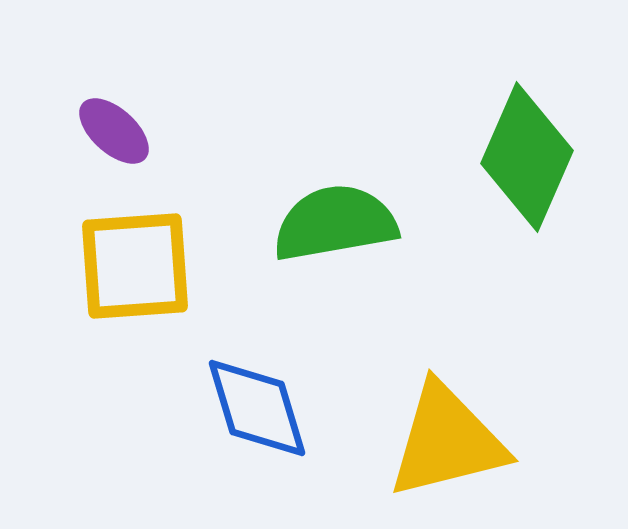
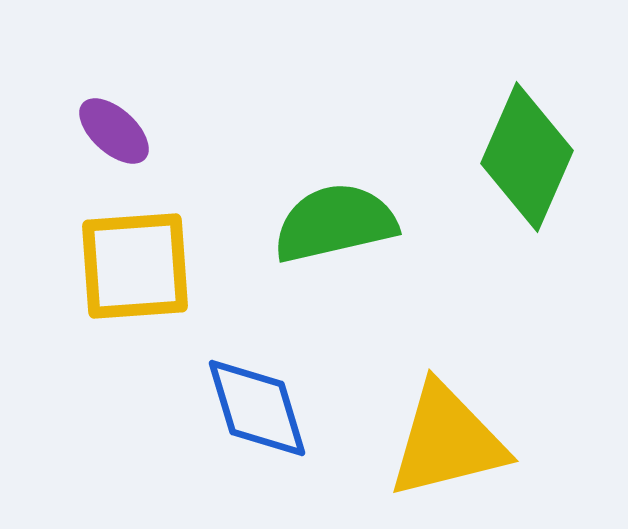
green semicircle: rotated 3 degrees counterclockwise
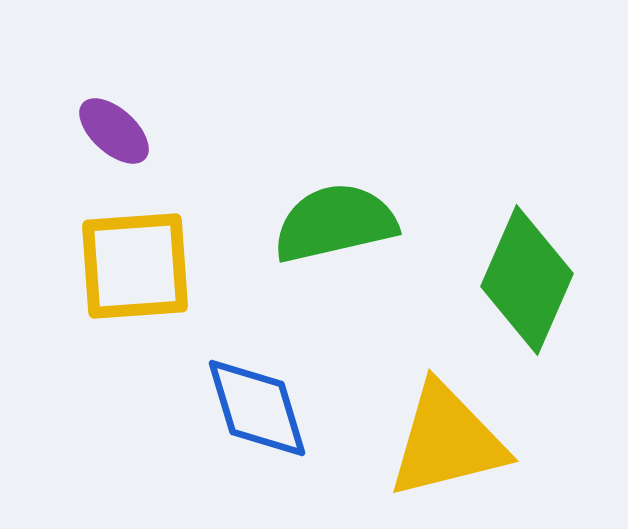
green diamond: moved 123 px down
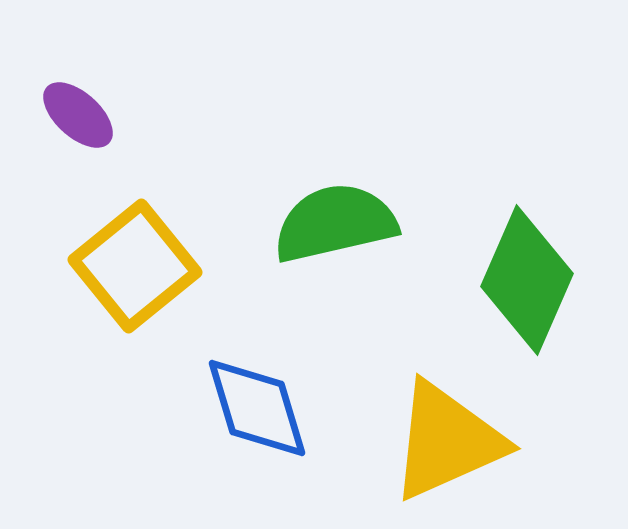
purple ellipse: moved 36 px left, 16 px up
yellow square: rotated 35 degrees counterclockwise
yellow triangle: rotated 10 degrees counterclockwise
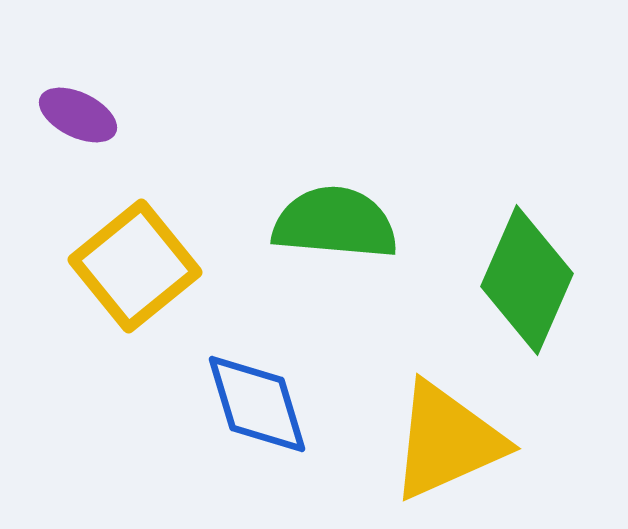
purple ellipse: rotated 16 degrees counterclockwise
green semicircle: rotated 18 degrees clockwise
blue diamond: moved 4 px up
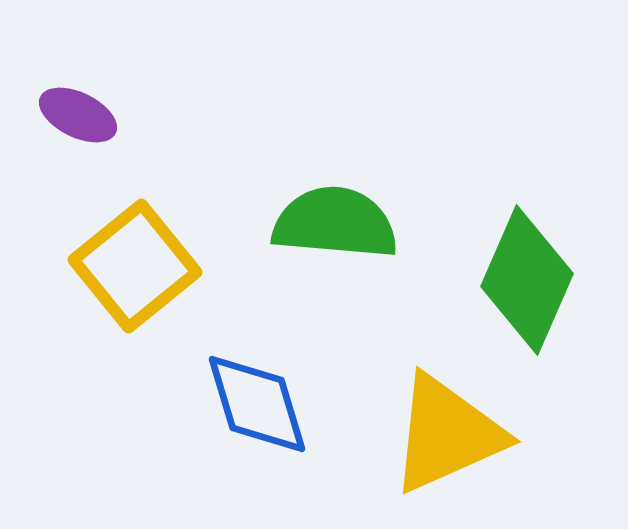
yellow triangle: moved 7 px up
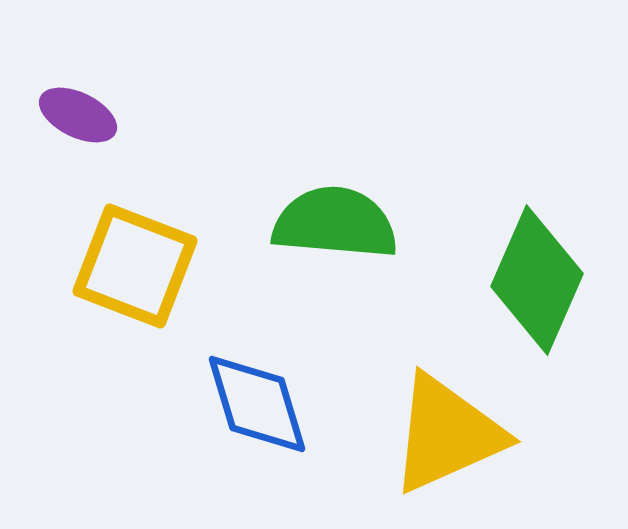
yellow square: rotated 30 degrees counterclockwise
green diamond: moved 10 px right
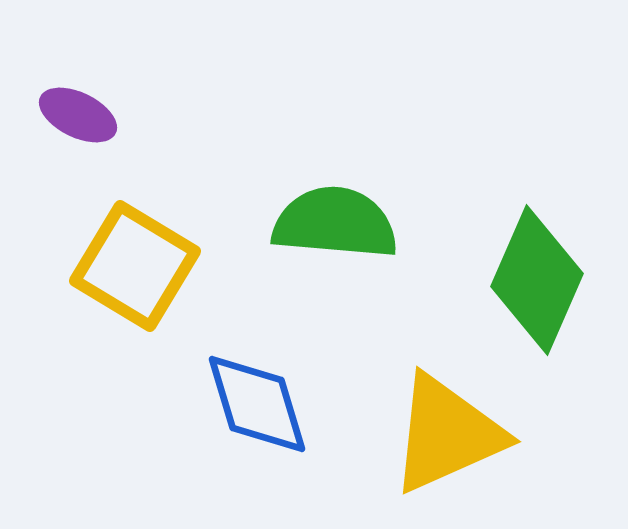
yellow square: rotated 10 degrees clockwise
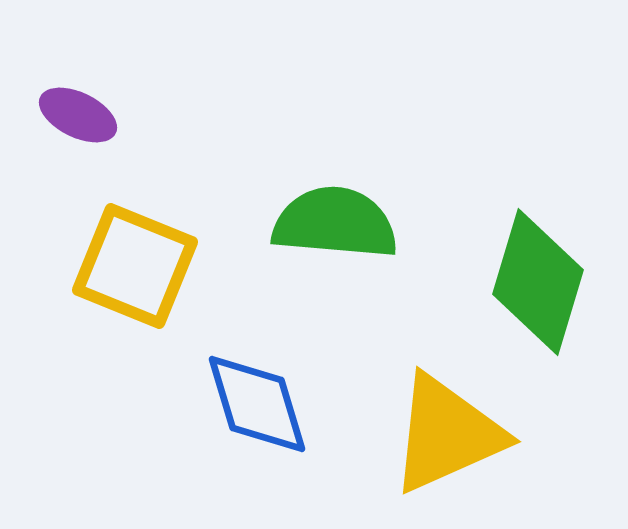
yellow square: rotated 9 degrees counterclockwise
green diamond: moved 1 px right, 2 px down; rotated 7 degrees counterclockwise
